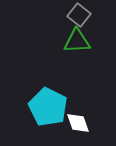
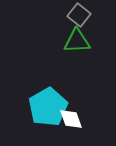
cyan pentagon: rotated 15 degrees clockwise
white diamond: moved 7 px left, 4 px up
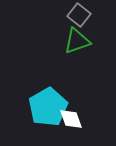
green triangle: rotated 16 degrees counterclockwise
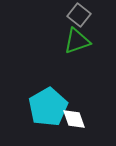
white diamond: moved 3 px right
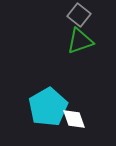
green triangle: moved 3 px right
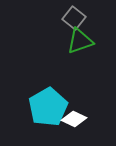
gray square: moved 5 px left, 3 px down
white diamond: rotated 45 degrees counterclockwise
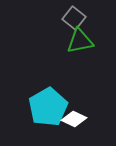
green triangle: rotated 8 degrees clockwise
